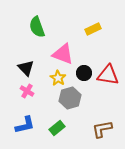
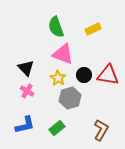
green semicircle: moved 19 px right
black circle: moved 2 px down
brown L-shape: moved 1 px left, 1 px down; rotated 130 degrees clockwise
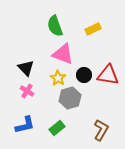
green semicircle: moved 1 px left, 1 px up
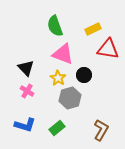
red triangle: moved 26 px up
blue L-shape: rotated 30 degrees clockwise
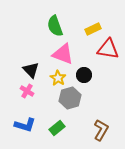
black triangle: moved 5 px right, 2 px down
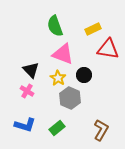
gray hexagon: rotated 20 degrees counterclockwise
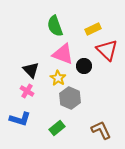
red triangle: moved 1 px left, 1 px down; rotated 35 degrees clockwise
black circle: moved 9 px up
blue L-shape: moved 5 px left, 6 px up
brown L-shape: rotated 55 degrees counterclockwise
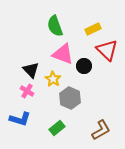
yellow star: moved 5 px left, 1 px down
brown L-shape: rotated 85 degrees clockwise
